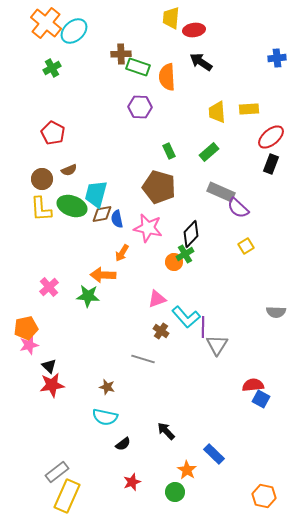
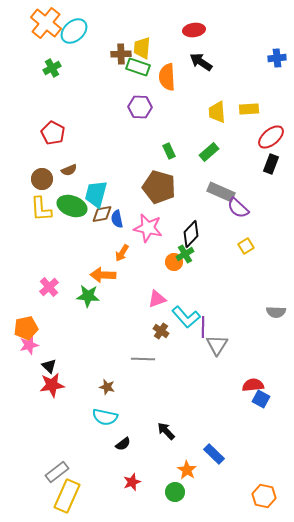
yellow trapezoid at (171, 18): moved 29 px left, 30 px down
gray line at (143, 359): rotated 15 degrees counterclockwise
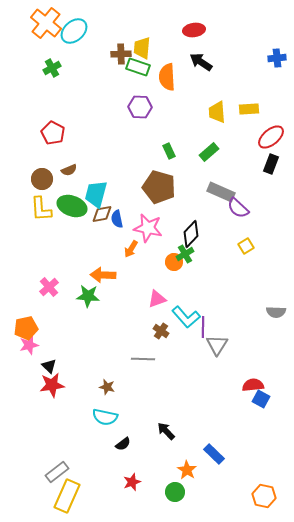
orange arrow at (122, 253): moved 9 px right, 4 px up
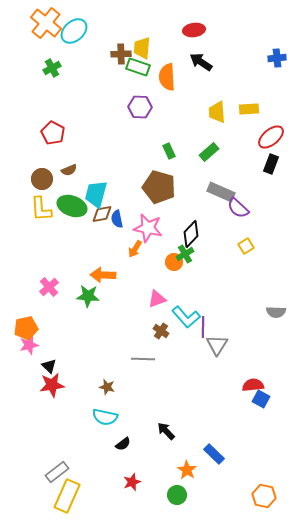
orange arrow at (131, 249): moved 4 px right
green circle at (175, 492): moved 2 px right, 3 px down
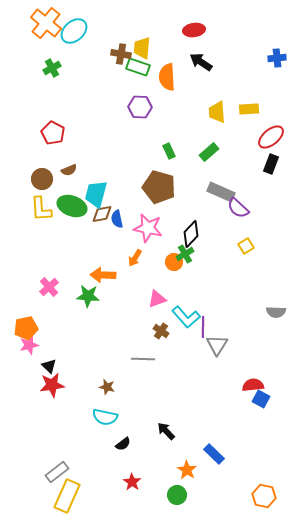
brown cross at (121, 54): rotated 12 degrees clockwise
orange arrow at (135, 249): moved 9 px down
red star at (132, 482): rotated 18 degrees counterclockwise
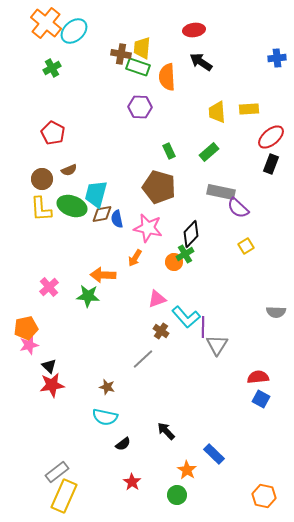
gray rectangle at (221, 192): rotated 12 degrees counterclockwise
gray line at (143, 359): rotated 45 degrees counterclockwise
red semicircle at (253, 385): moved 5 px right, 8 px up
yellow rectangle at (67, 496): moved 3 px left
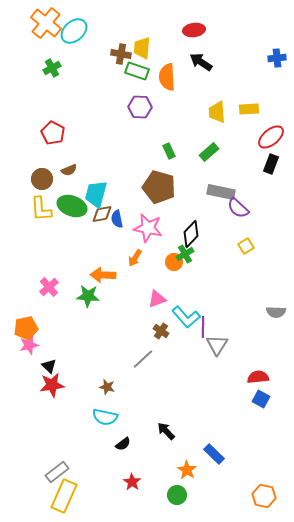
green rectangle at (138, 67): moved 1 px left, 4 px down
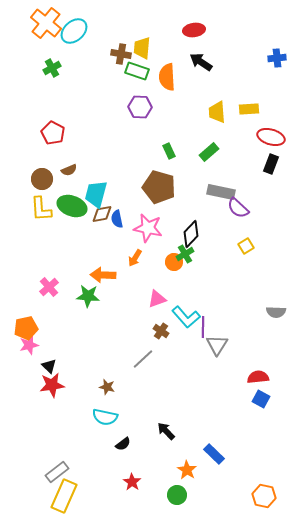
red ellipse at (271, 137): rotated 56 degrees clockwise
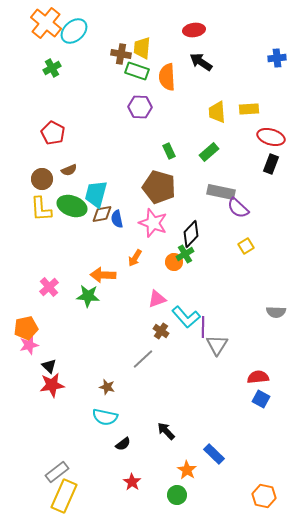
pink star at (148, 228): moved 5 px right, 5 px up; rotated 8 degrees clockwise
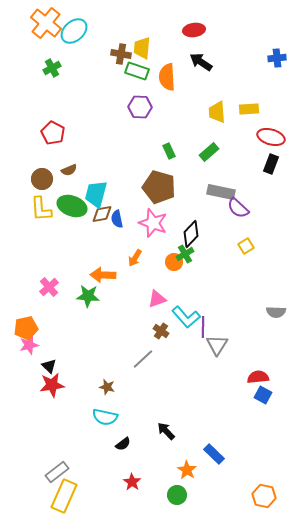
blue square at (261, 399): moved 2 px right, 4 px up
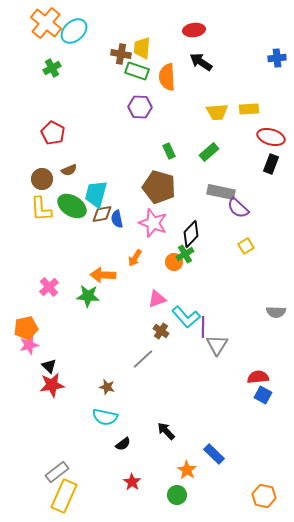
yellow trapezoid at (217, 112): rotated 90 degrees counterclockwise
green ellipse at (72, 206): rotated 12 degrees clockwise
